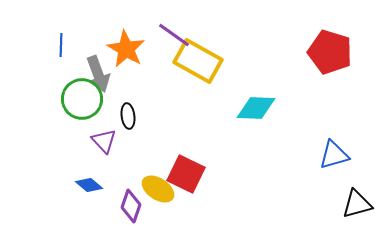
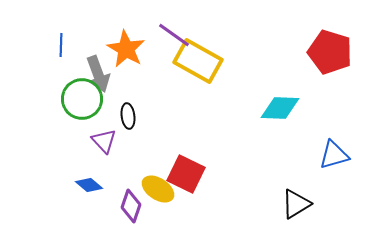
cyan diamond: moved 24 px right
black triangle: moved 61 px left; rotated 16 degrees counterclockwise
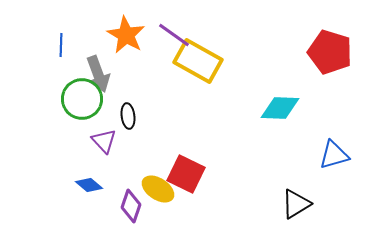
orange star: moved 14 px up
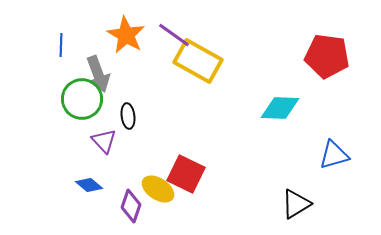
red pentagon: moved 3 px left, 4 px down; rotated 9 degrees counterclockwise
